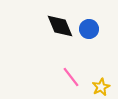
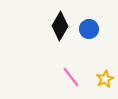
black diamond: rotated 52 degrees clockwise
yellow star: moved 4 px right, 8 px up
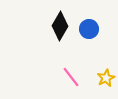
yellow star: moved 1 px right, 1 px up
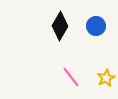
blue circle: moved 7 px right, 3 px up
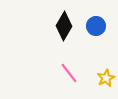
black diamond: moved 4 px right
pink line: moved 2 px left, 4 px up
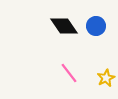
black diamond: rotated 64 degrees counterclockwise
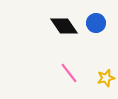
blue circle: moved 3 px up
yellow star: rotated 12 degrees clockwise
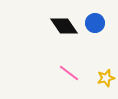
blue circle: moved 1 px left
pink line: rotated 15 degrees counterclockwise
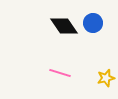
blue circle: moved 2 px left
pink line: moved 9 px left; rotated 20 degrees counterclockwise
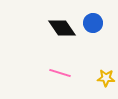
black diamond: moved 2 px left, 2 px down
yellow star: rotated 18 degrees clockwise
